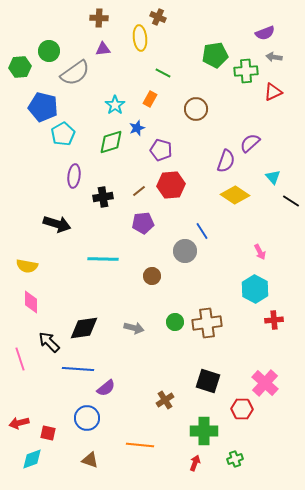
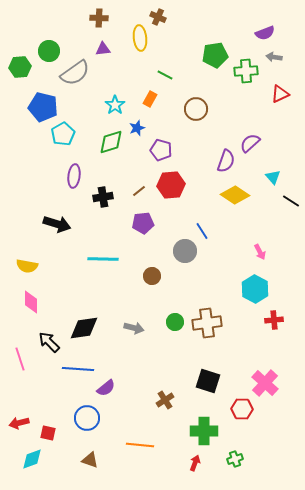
green line at (163, 73): moved 2 px right, 2 px down
red triangle at (273, 92): moved 7 px right, 2 px down
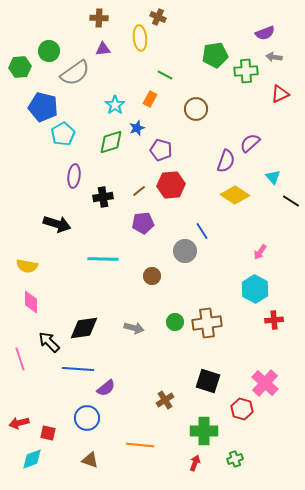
pink arrow at (260, 252): rotated 63 degrees clockwise
red hexagon at (242, 409): rotated 15 degrees clockwise
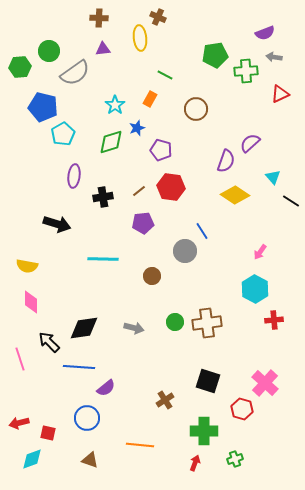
red hexagon at (171, 185): moved 2 px down; rotated 12 degrees clockwise
blue line at (78, 369): moved 1 px right, 2 px up
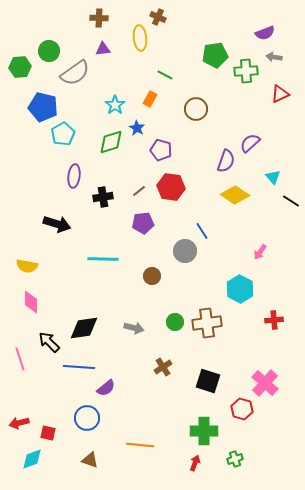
blue star at (137, 128): rotated 21 degrees counterclockwise
cyan hexagon at (255, 289): moved 15 px left
brown cross at (165, 400): moved 2 px left, 33 px up
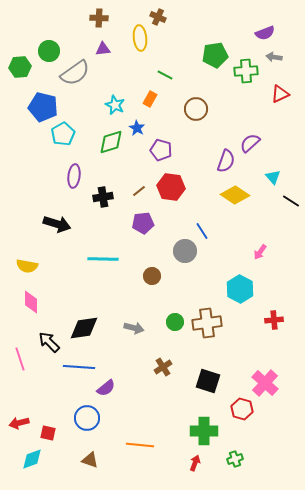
cyan star at (115, 105): rotated 12 degrees counterclockwise
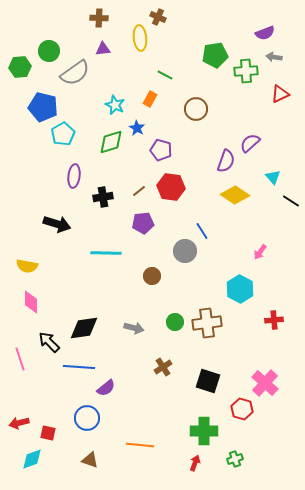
cyan line at (103, 259): moved 3 px right, 6 px up
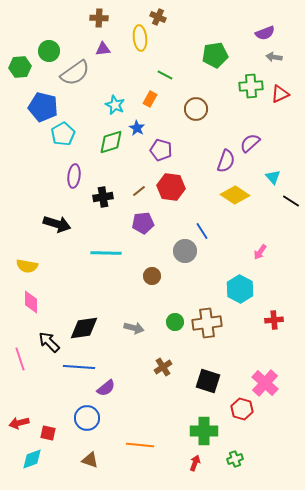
green cross at (246, 71): moved 5 px right, 15 px down
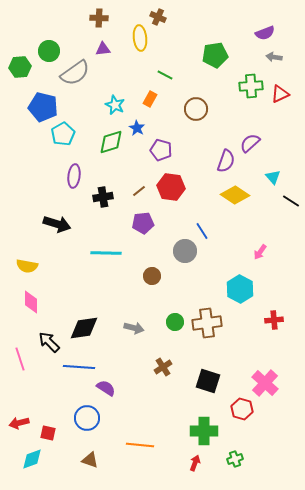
purple semicircle at (106, 388): rotated 108 degrees counterclockwise
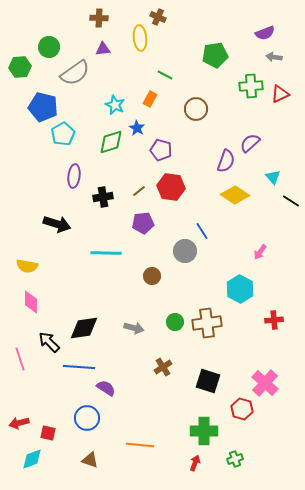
green circle at (49, 51): moved 4 px up
